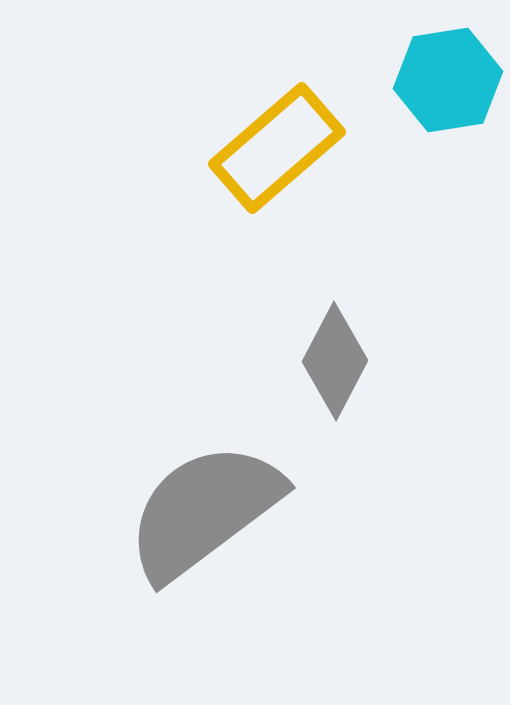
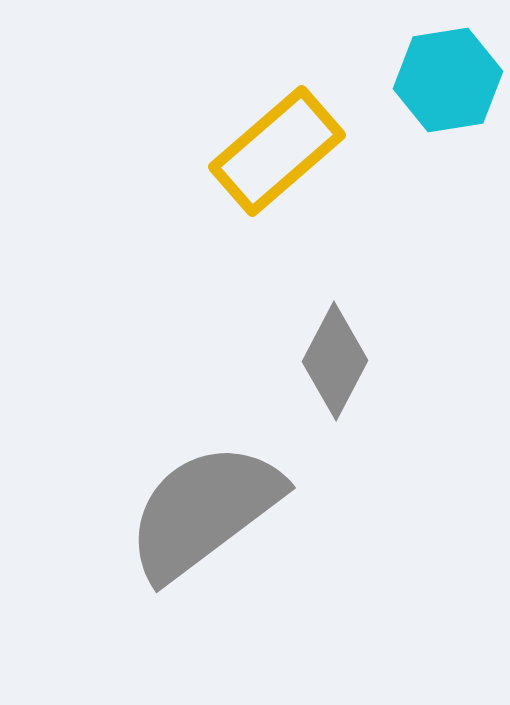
yellow rectangle: moved 3 px down
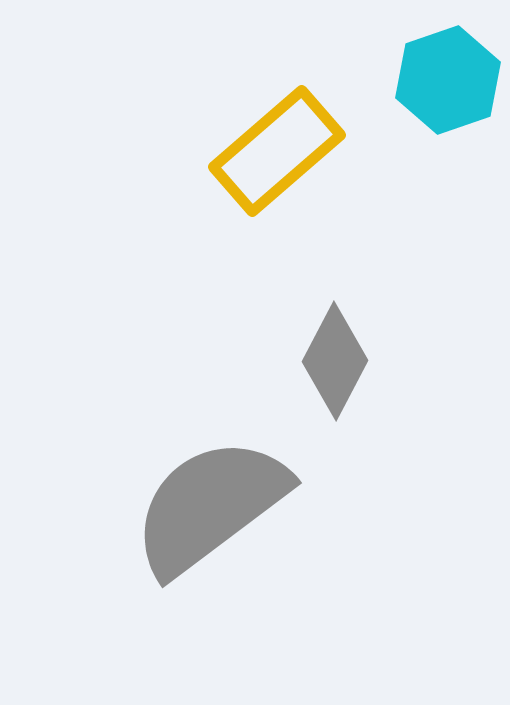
cyan hexagon: rotated 10 degrees counterclockwise
gray semicircle: moved 6 px right, 5 px up
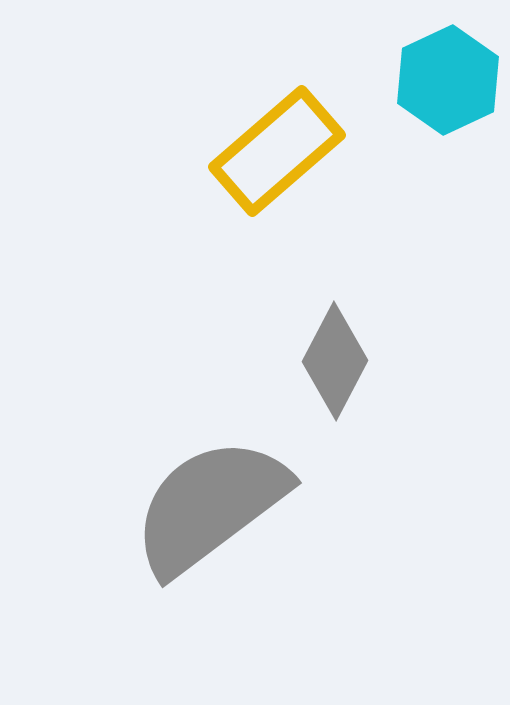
cyan hexagon: rotated 6 degrees counterclockwise
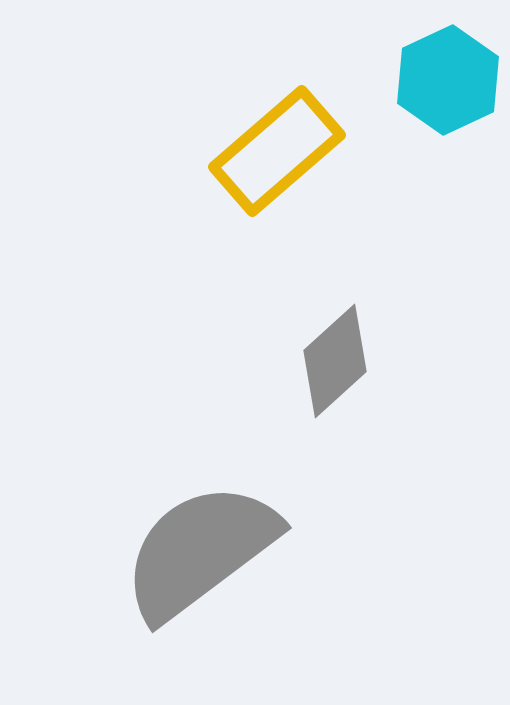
gray diamond: rotated 20 degrees clockwise
gray semicircle: moved 10 px left, 45 px down
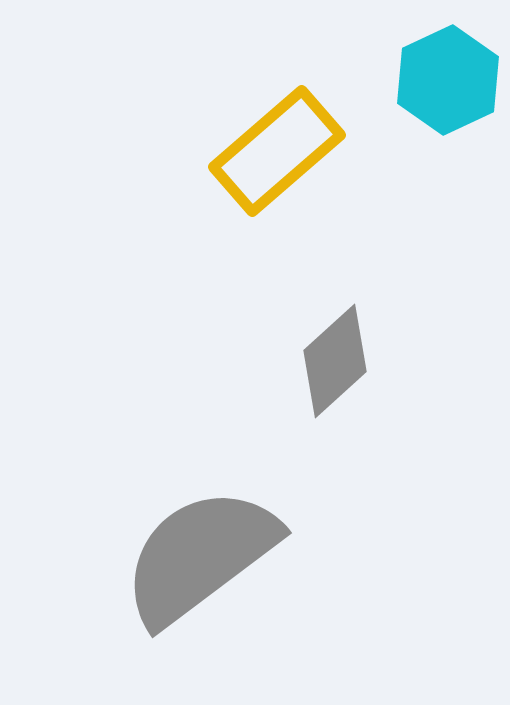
gray semicircle: moved 5 px down
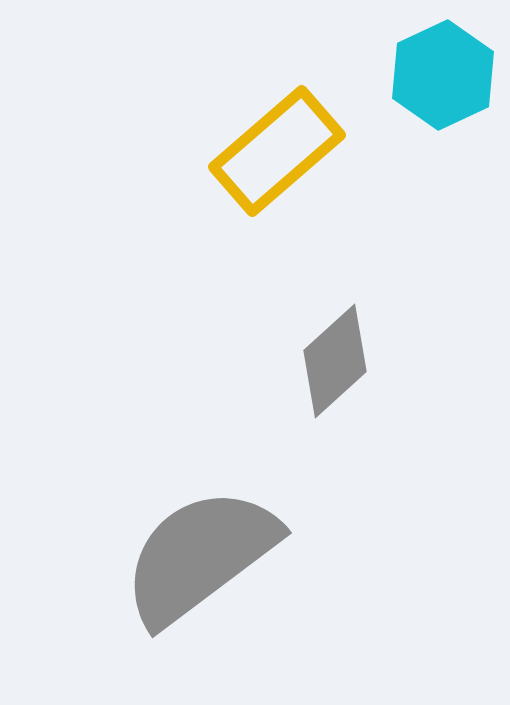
cyan hexagon: moved 5 px left, 5 px up
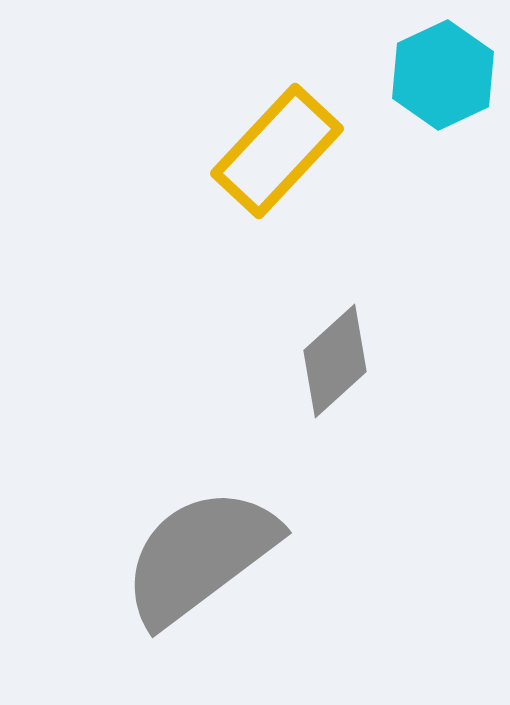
yellow rectangle: rotated 6 degrees counterclockwise
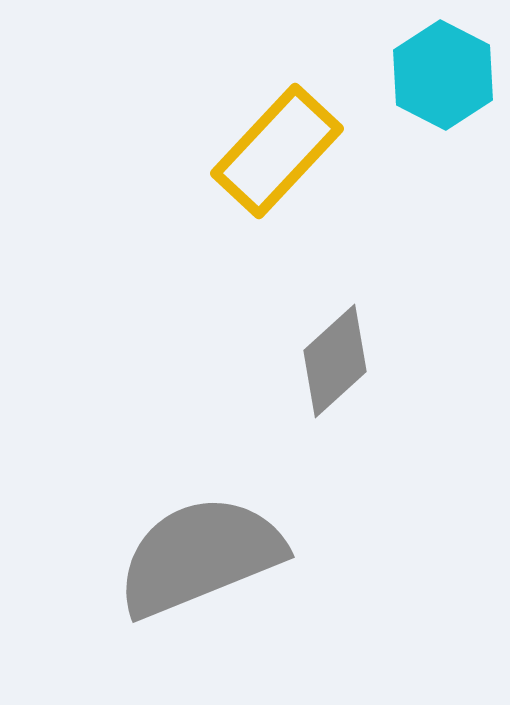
cyan hexagon: rotated 8 degrees counterclockwise
gray semicircle: rotated 15 degrees clockwise
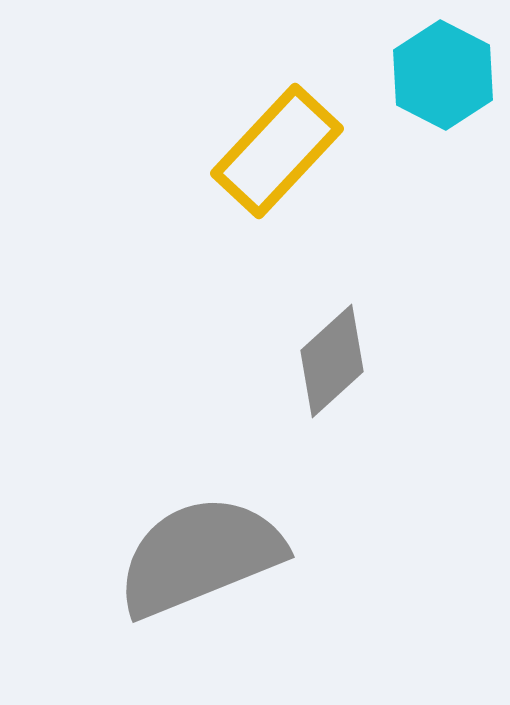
gray diamond: moved 3 px left
